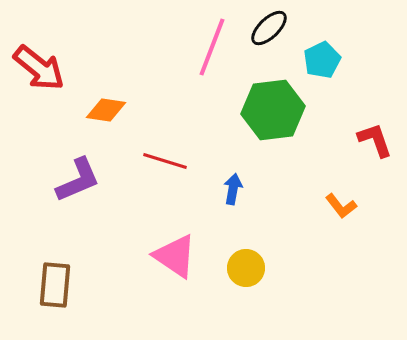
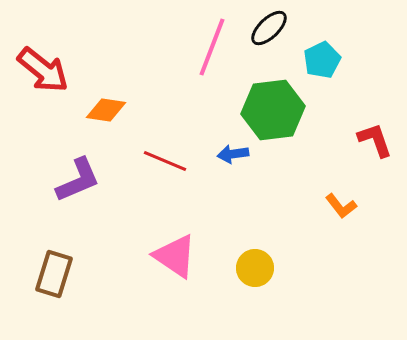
red arrow: moved 4 px right, 2 px down
red line: rotated 6 degrees clockwise
blue arrow: moved 35 px up; rotated 108 degrees counterclockwise
yellow circle: moved 9 px right
brown rectangle: moved 1 px left, 11 px up; rotated 12 degrees clockwise
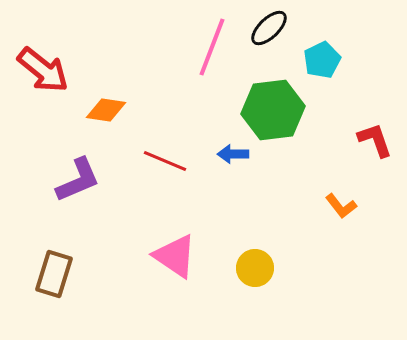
blue arrow: rotated 8 degrees clockwise
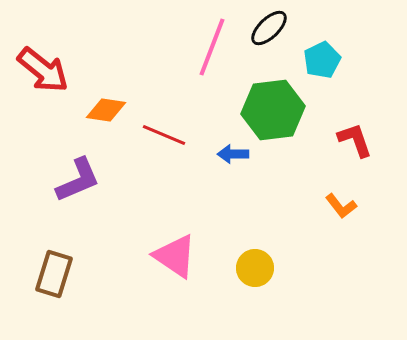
red L-shape: moved 20 px left
red line: moved 1 px left, 26 px up
